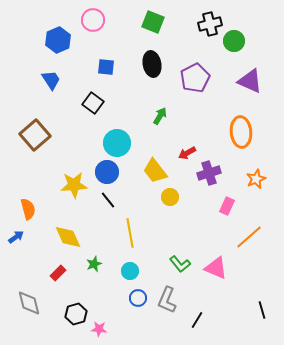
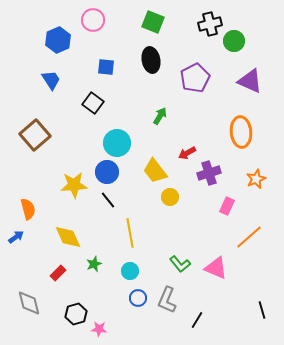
black ellipse at (152, 64): moved 1 px left, 4 px up
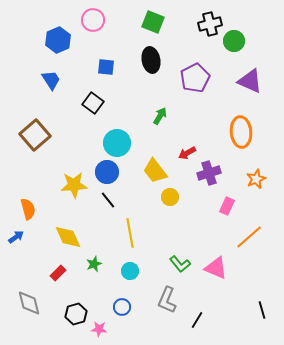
blue circle at (138, 298): moved 16 px left, 9 px down
